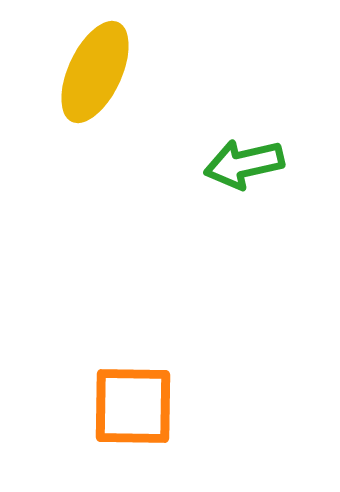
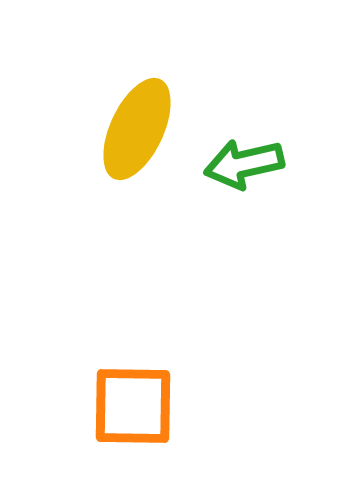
yellow ellipse: moved 42 px right, 57 px down
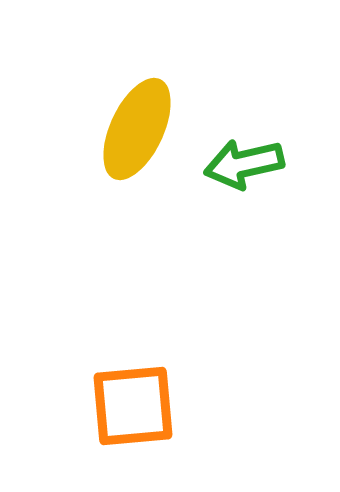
orange square: rotated 6 degrees counterclockwise
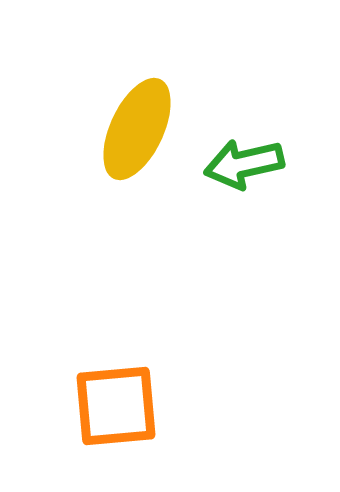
orange square: moved 17 px left
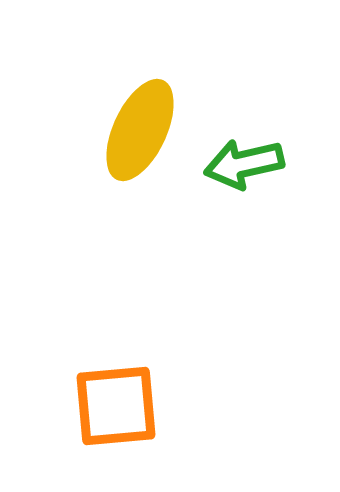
yellow ellipse: moved 3 px right, 1 px down
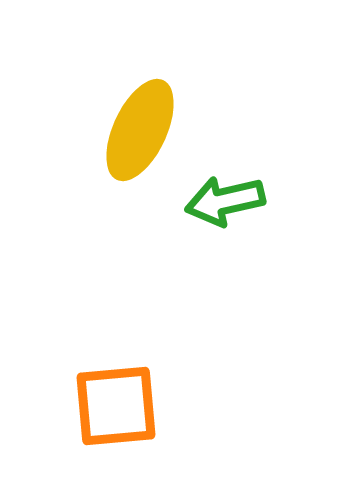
green arrow: moved 19 px left, 37 px down
